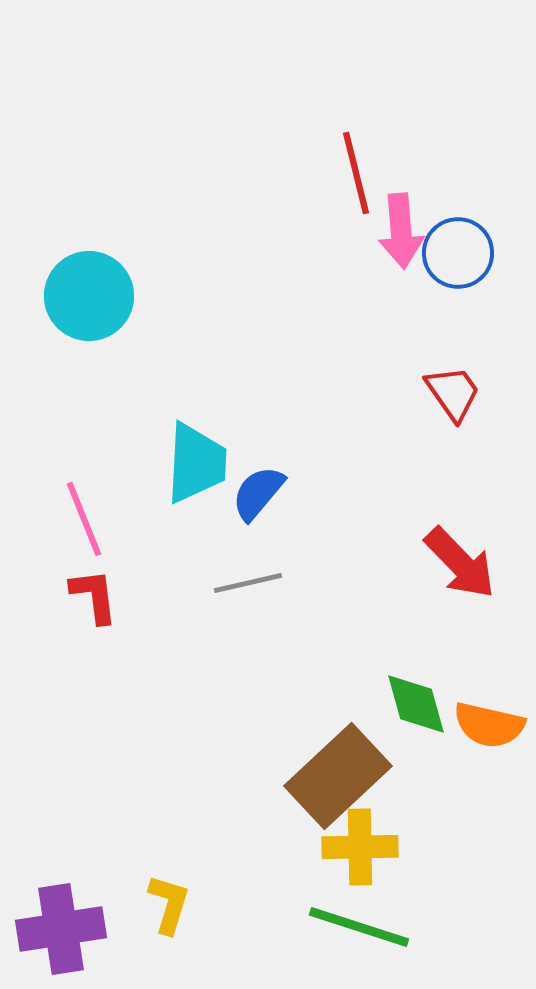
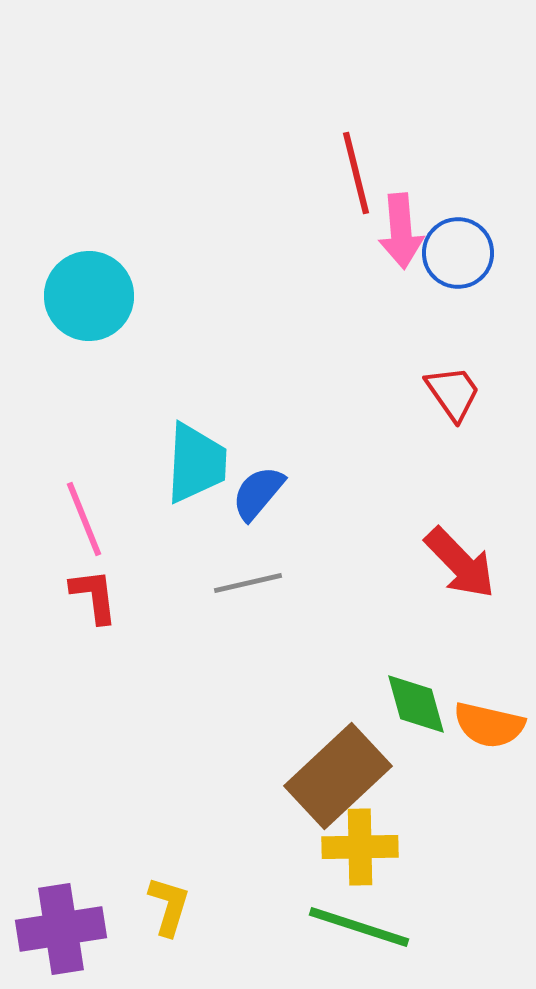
yellow L-shape: moved 2 px down
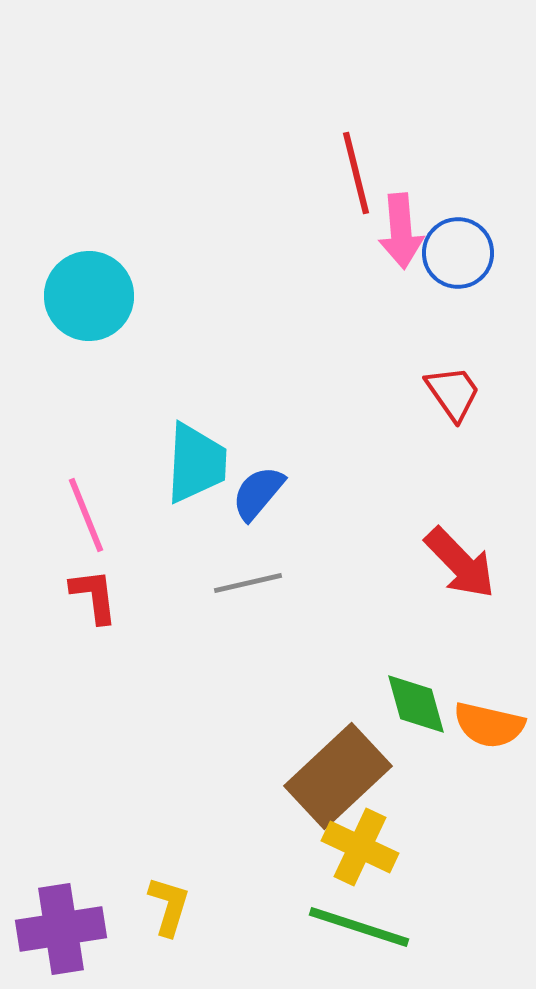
pink line: moved 2 px right, 4 px up
yellow cross: rotated 26 degrees clockwise
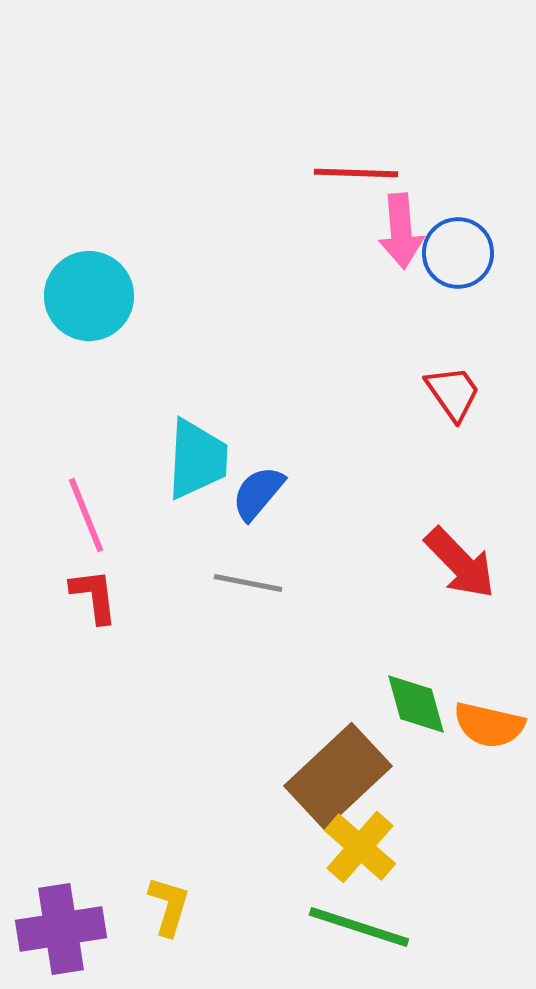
red line: rotated 74 degrees counterclockwise
cyan trapezoid: moved 1 px right, 4 px up
gray line: rotated 24 degrees clockwise
yellow cross: rotated 16 degrees clockwise
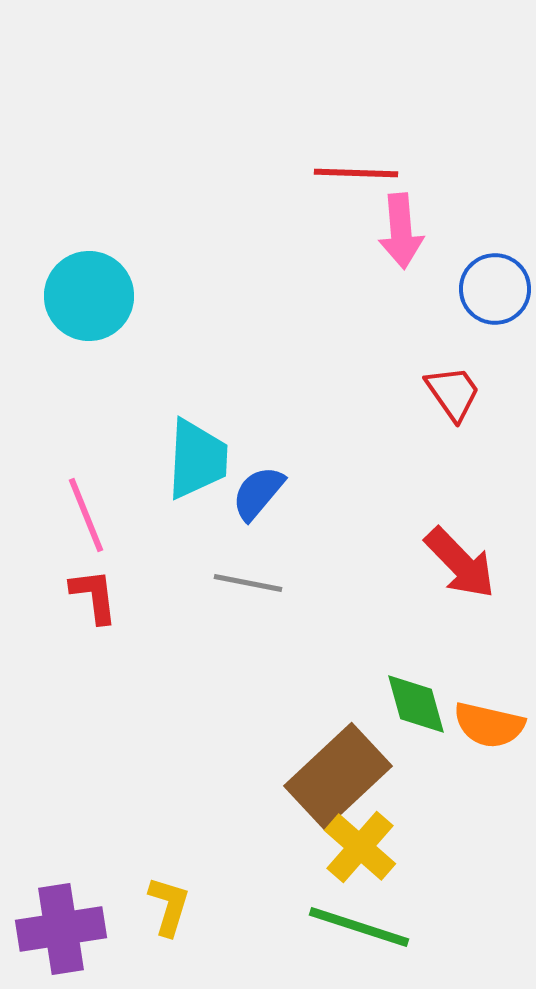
blue circle: moved 37 px right, 36 px down
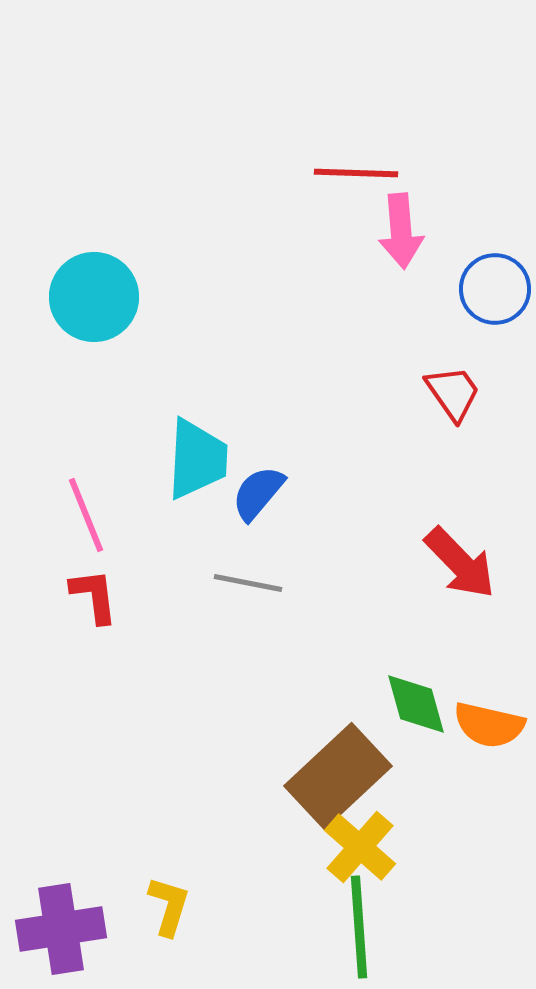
cyan circle: moved 5 px right, 1 px down
green line: rotated 68 degrees clockwise
